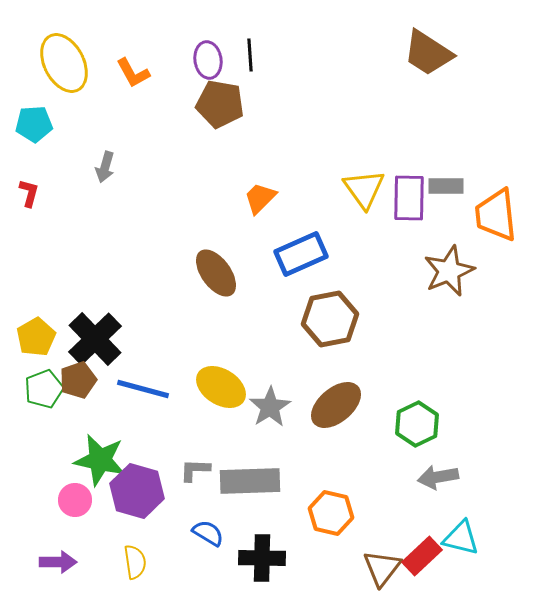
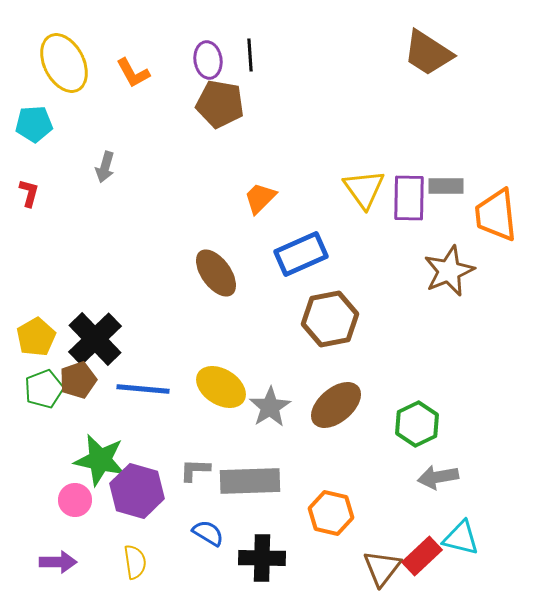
blue line at (143, 389): rotated 10 degrees counterclockwise
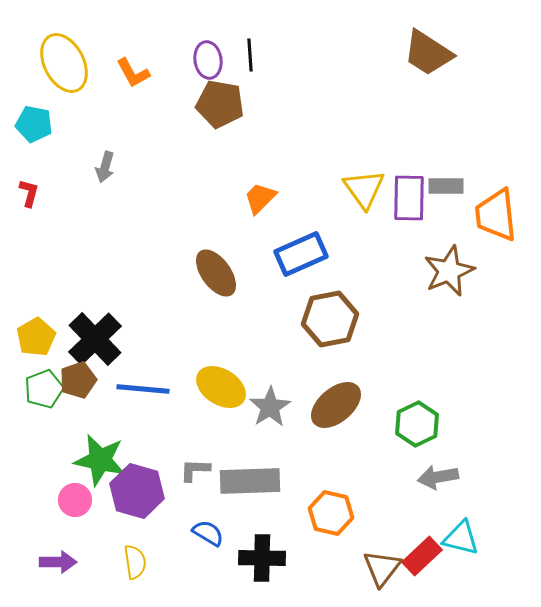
cyan pentagon at (34, 124): rotated 15 degrees clockwise
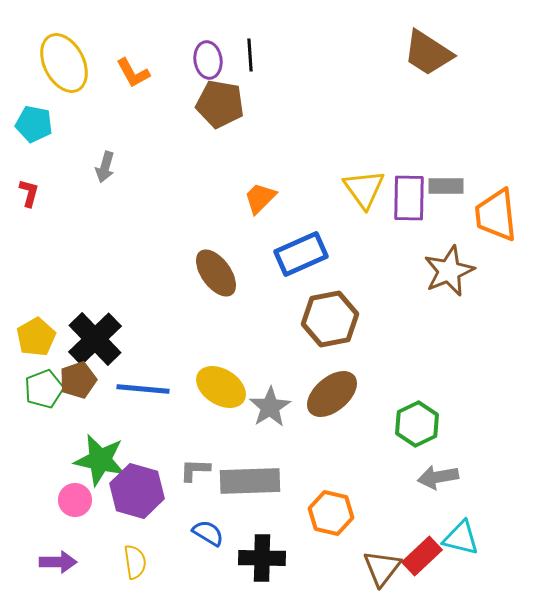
brown ellipse at (336, 405): moved 4 px left, 11 px up
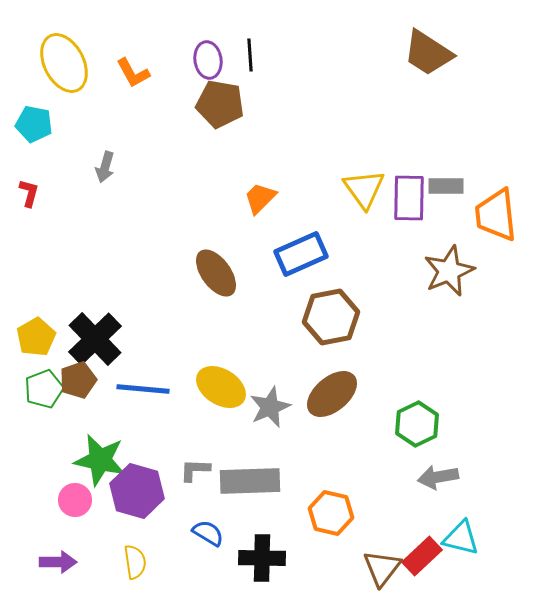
brown hexagon at (330, 319): moved 1 px right, 2 px up
gray star at (270, 407): rotated 9 degrees clockwise
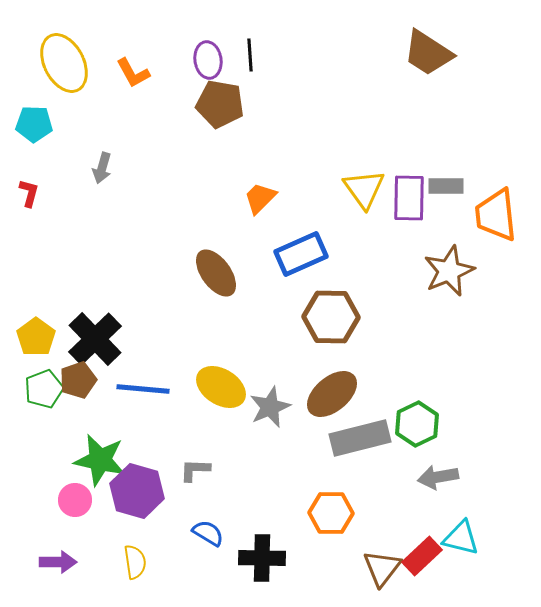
cyan pentagon at (34, 124): rotated 9 degrees counterclockwise
gray arrow at (105, 167): moved 3 px left, 1 px down
brown hexagon at (331, 317): rotated 12 degrees clockwise
yellow pentagon at (36, 337): rotated 6 degrees counterclockwise
gray rectangle at (250, 481): moved 110 px right, 43 px up; rotated 12 degrees counterclockwise
orange hexagon at (331, 513): rotated 12 degrees counterclockwise
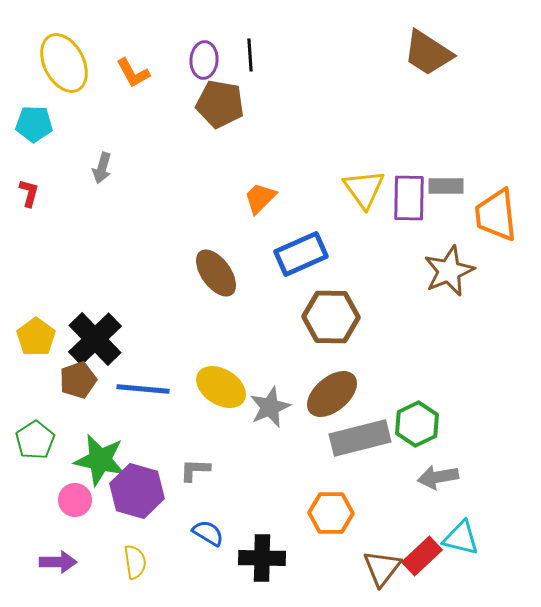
purple ellipse at (208, 60): moved 4 px left; rotated 12 degrees clockwise
green pentagon at (44, 389): moved 9 px left, 51 px down; rotated 12 degrees counterclockwise
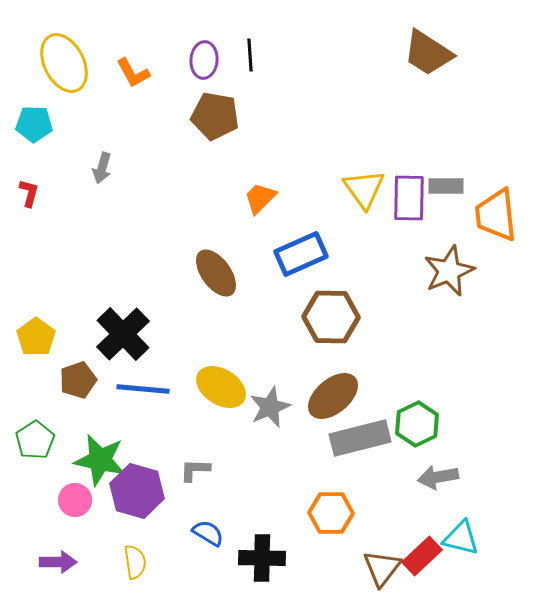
brown pentagon at (220, 104): moved 5 px left, 12 px down
black cross at (95, 339): moved 28 px right, 5 px up
brown ellipse at (332, 394): moved 1 px right, 2 px down
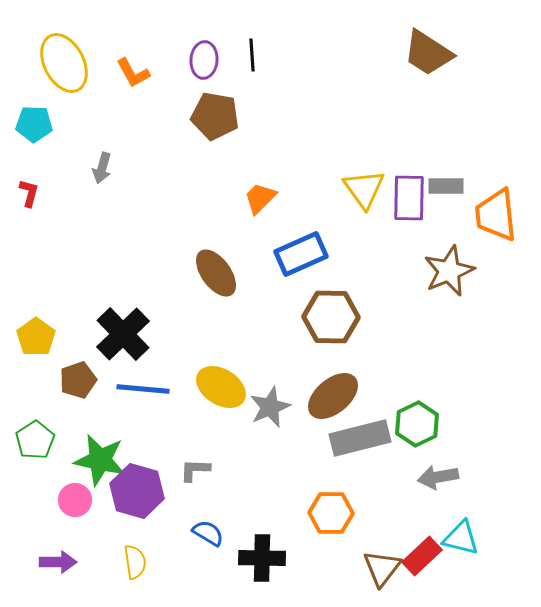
black line at (250, 55): moved 2 px right
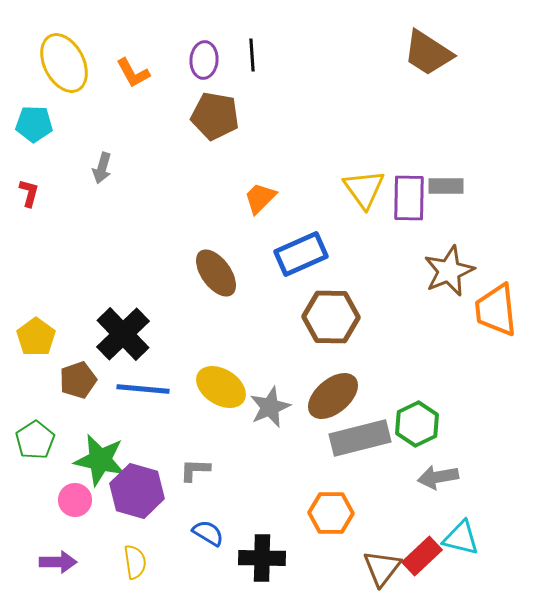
orange trapezoid at (496, 215): moved 95 px down
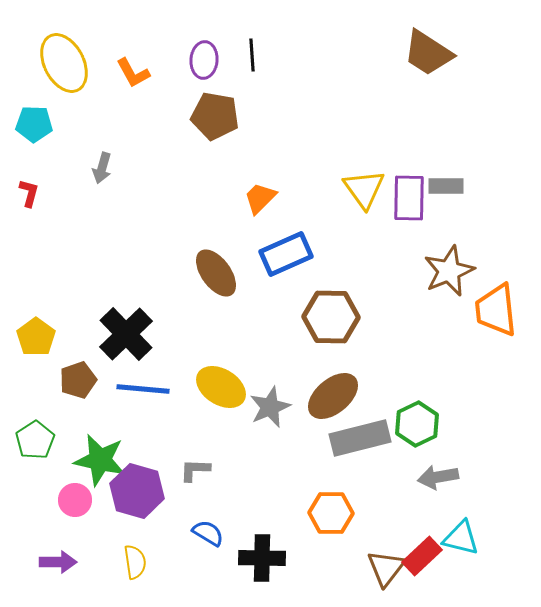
blue rectangle at (301, 254): moved 15 px left
black cross at (123, 334): moved 3 px right
brown triangle at (382, 568): moved 4 px right
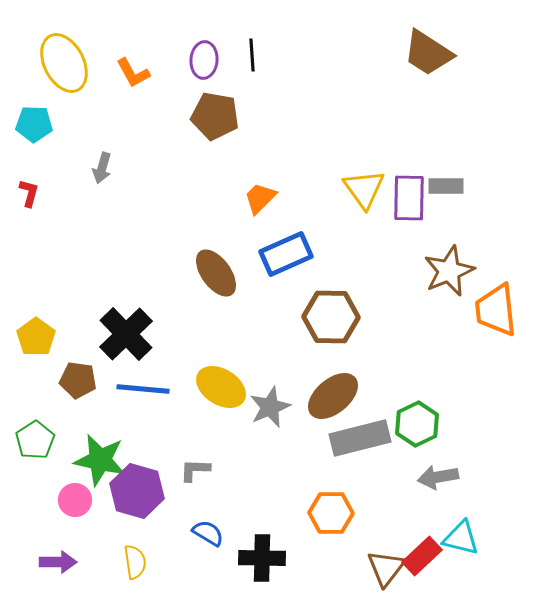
brown pentagon at (78, 380): rotated 27 degrees clockwise
